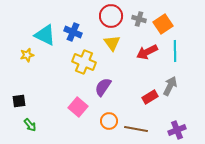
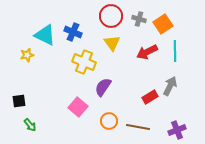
brown line: moved 2 px right, 2 px up
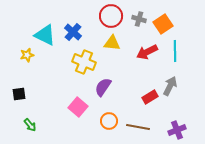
blue cross: rotated 18 degrees clockwise
yellow triangle: rotated 48 degrees counterclockwise
black square: moved 7 px up
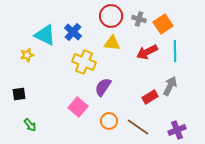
brown line: rotated 25 degrees clockwise
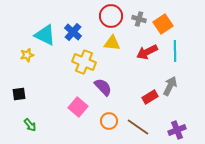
purple semicircle: rotated 102 degrees clockwise
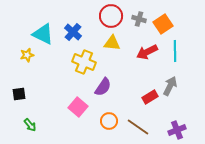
cyan triangle: moved 2 px left, 1 px up
purple semicircle: rotated 78 degrees clockwise
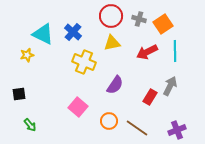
yellow triangle: rotated 18 degrees counterclockwise
purple semicircle: moved 12 px right, 2 px up
red rectangle: rotated 28 degrees counterclockwise
brown line: moved 1 px left, 1 px down
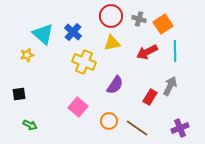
cyan triangle: rotated 15 degrees clockwise
green arrow: rotated 24 degrees counterclockwise
purple cross: moved 3 px right, 2 px up
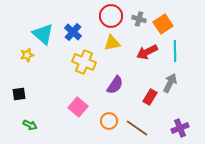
gray arrow: moved 3 px up
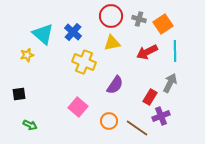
purple cross: moved 19 px left, 12 px up
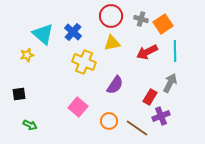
gray cross: moved 2 px right
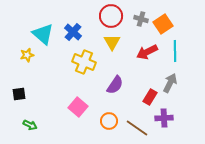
yellow triangle: moved 1 px up; rotated 48 degrees counterclockwise
purple cross: moved 3 px right, 2 px down; rotated 18 degrees clockwise
